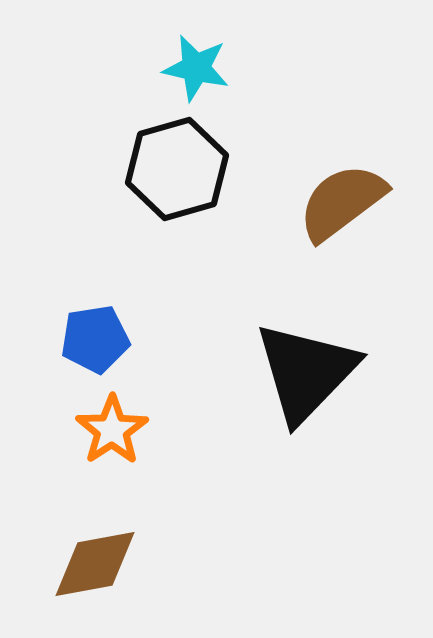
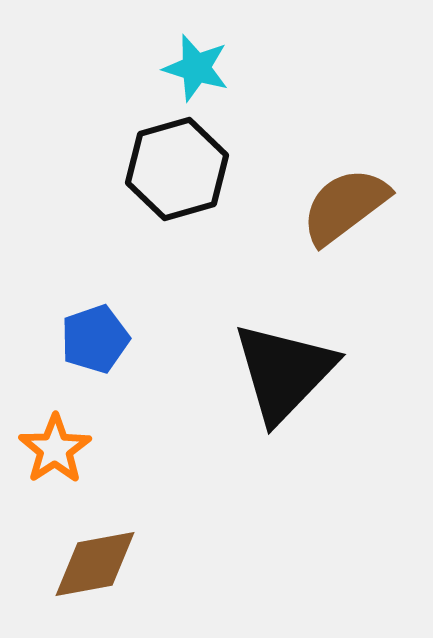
cyan star: rotated 4 degrees clockwise
brown semicircle: moved 3 px right, 4 px down
blue pentagon: rotated 10 degrees counterclockwise
black triangle: moved 22 px left
orange star: moved 57 px left, 19 px down
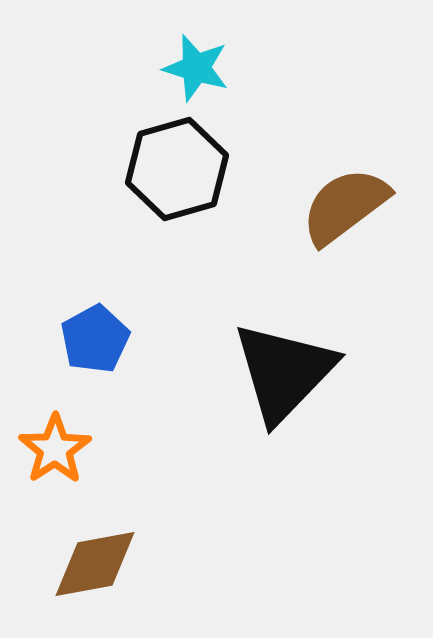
blue pentagon: rotated 10 degrees counterclockwise
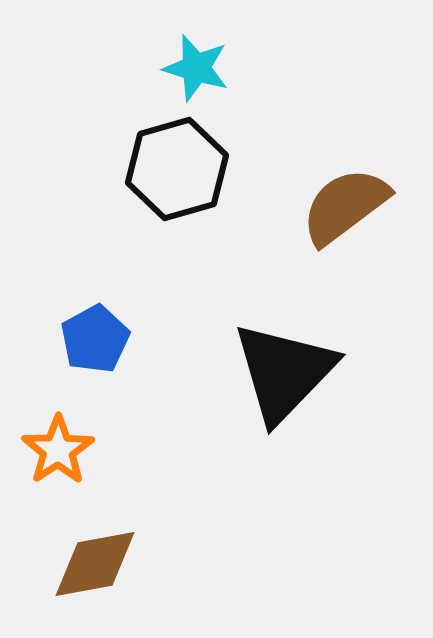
orange star: moved 3 px right, 1 px down
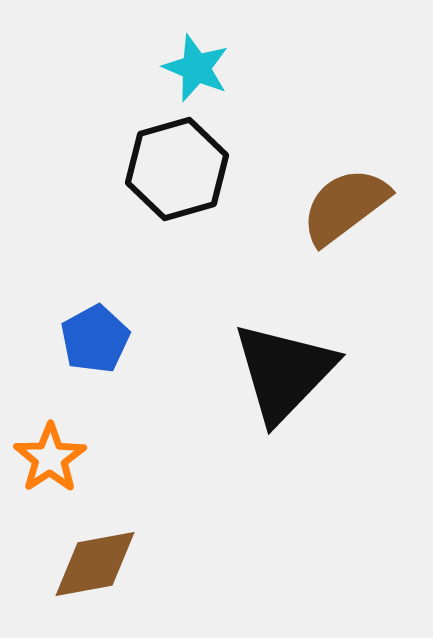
cyan star: rotated 6 degrees clockwise
orange star: moved 8 px left, 8 px down
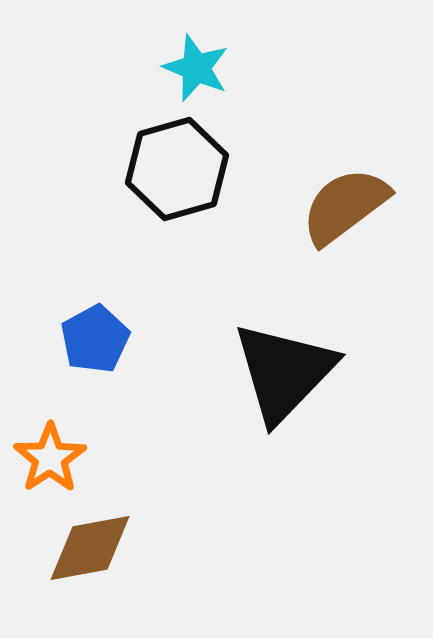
brown diamond: moved 5 px left, 16 px up
